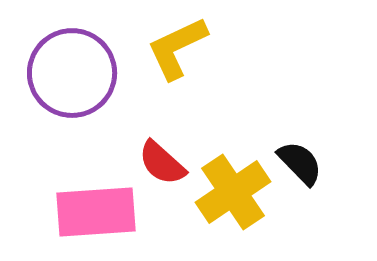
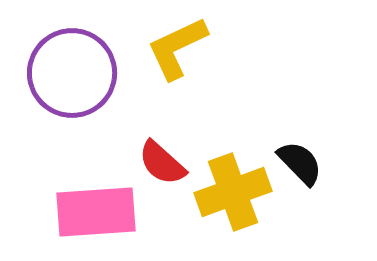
yellow cross: rotated 14 degrees clockwise
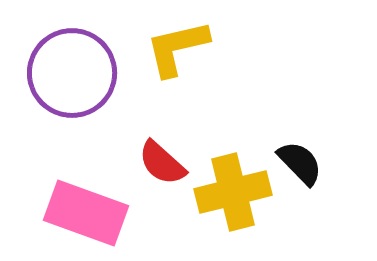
yellow L-shape: rotated 12 degrees clockwise
yellow cross: rotated 6 degrees clockwise
pink rectangle: moved 10 px left, 1 px down; rotated 24 degrees clockwise
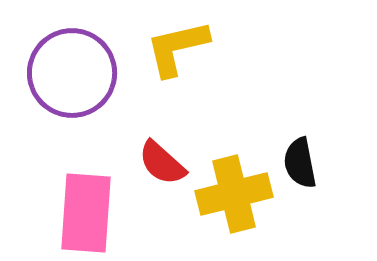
black semicircle: rotated 147 degrees counterclockwise
yellow cross: moved 1 px right, 2 px down
pink rectangle: rotated 74 degrees clockwise
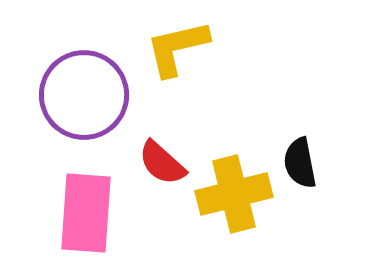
purple circle: moved 12 px right, 22 px down
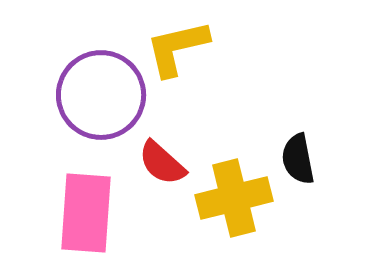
purple circle: moved 17 px right
black semicircle: moved 2 px left, 4 px up
yellow cross: moved 4 px down
